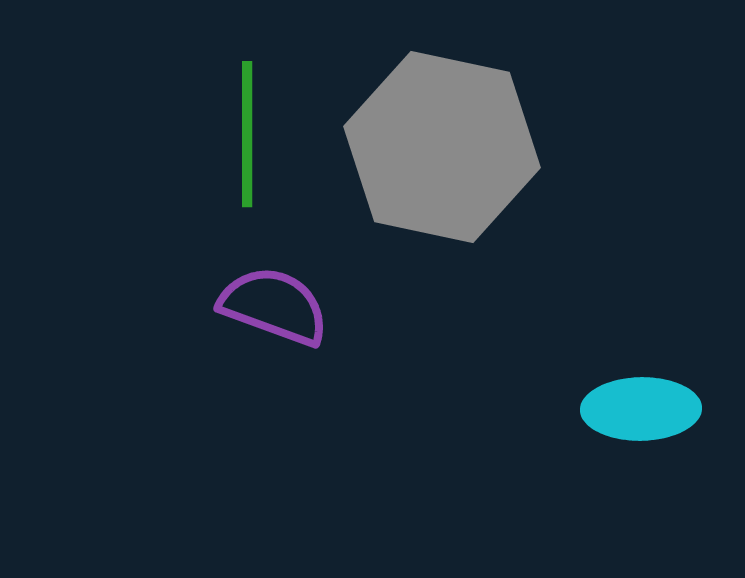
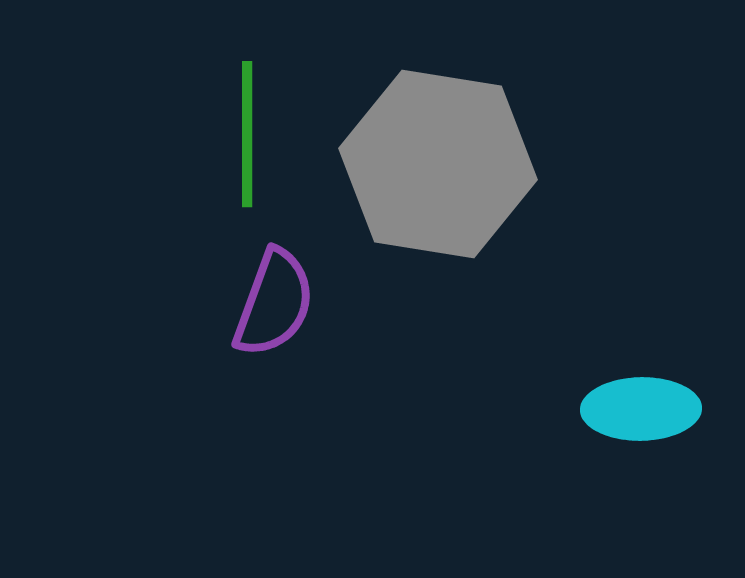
gray hexagon: moved 4 px left, 17 px down; rotated 3 degrees counterclockwise
purple semicircle: moved 3 px up; rotated 90 degrees clockwise
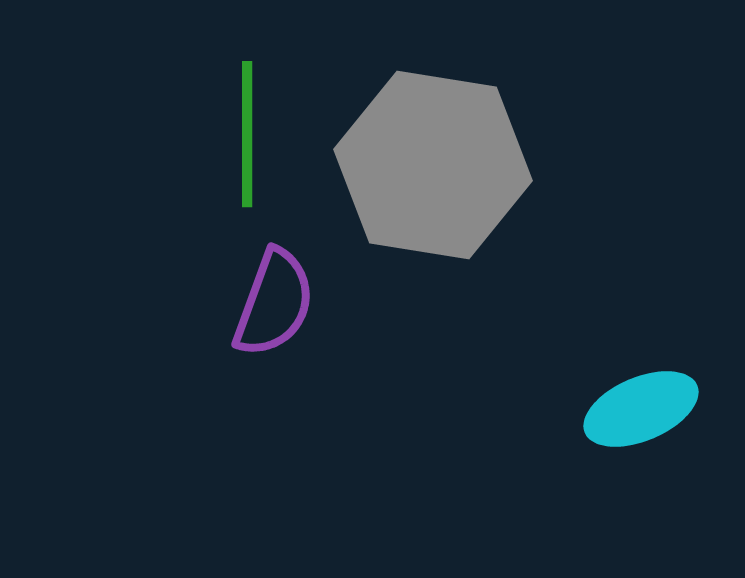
gray hexagon: moved 5 px left, 1 px down
cyan ellipse: rotated 22 degrees counterclockwise
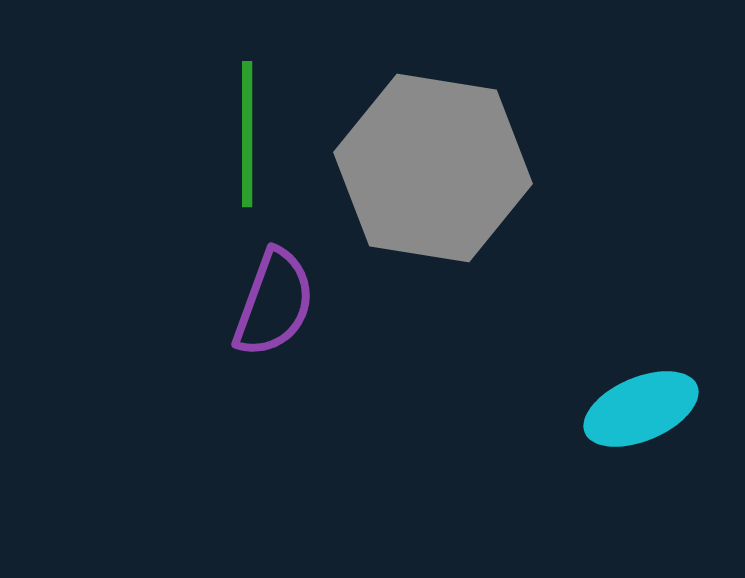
gray hexagon: moved 3 px down
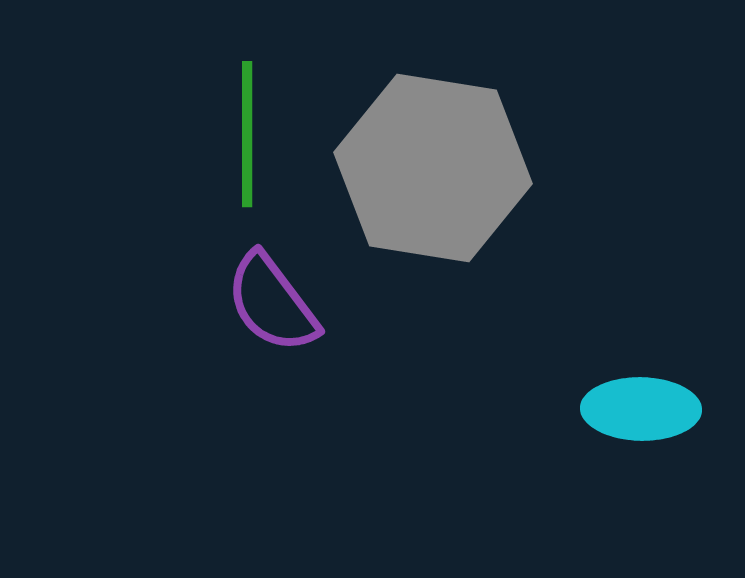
purple semicircle: moved 2 px left; rotated 123 degrees clockwise
cyan ellipse: rotated 24 degrees clockwise
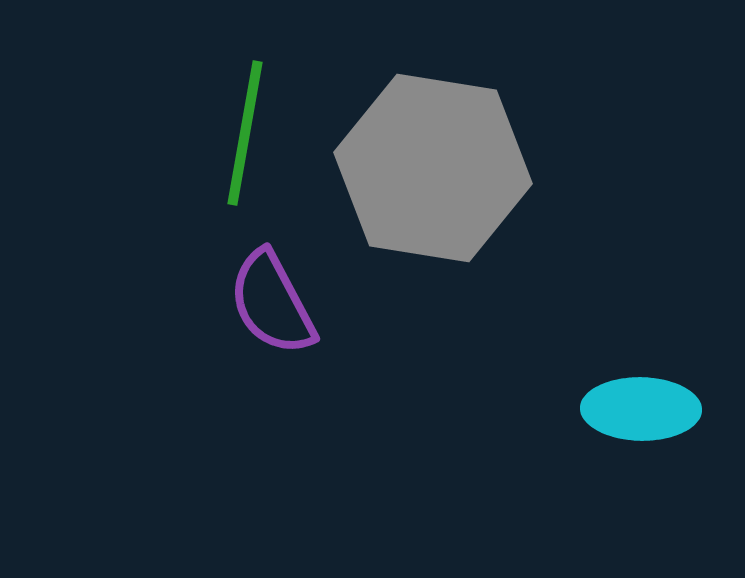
green line: moved 2 px left, 1 px up; rotated 10 degrees clockwise
purple semicircle: rotated 9 degrees clockwise
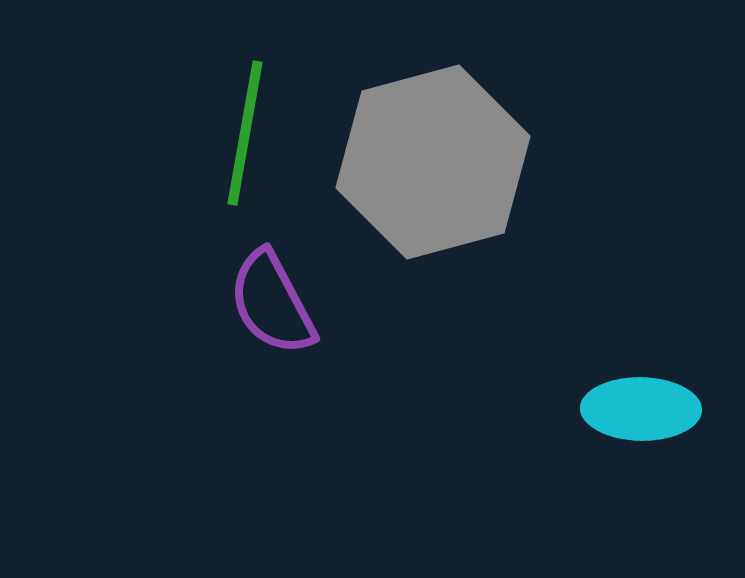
gray hexagon: moved 6 px up; rotated 24 degrees counterclockwise
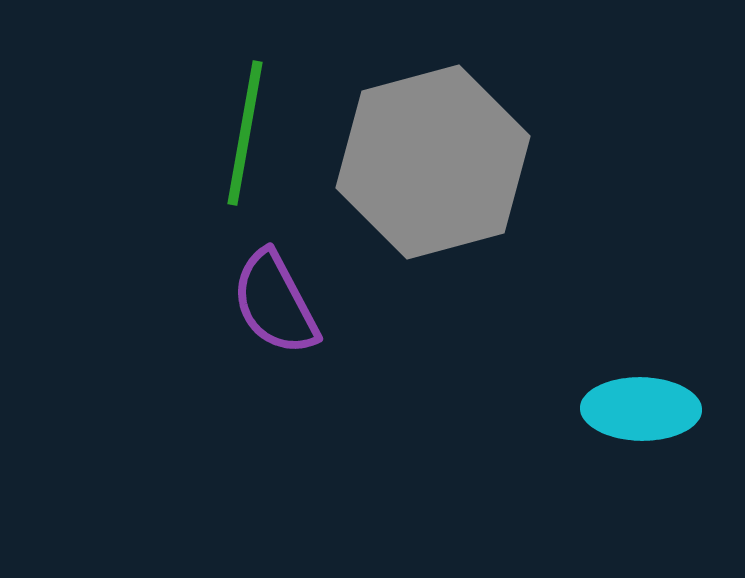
purple semicircle: moved 3 px right
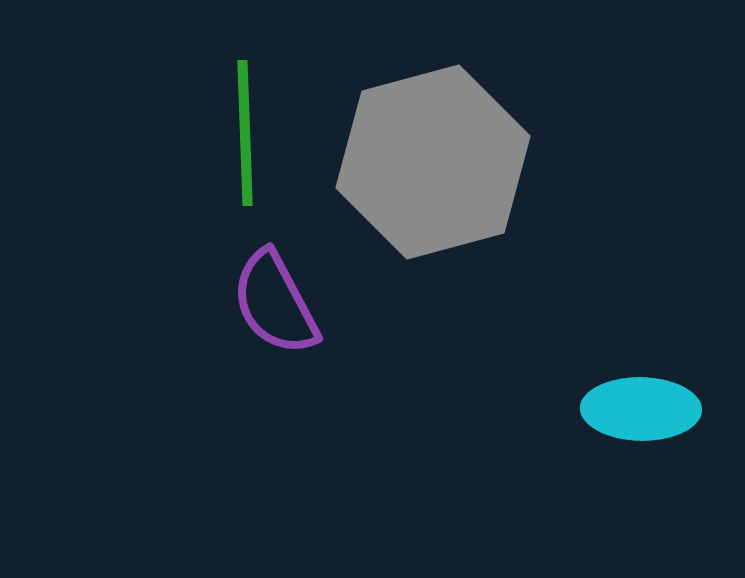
green line: rotated 12 degrees counterclockwise
